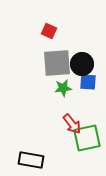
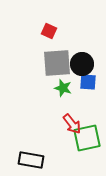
green star: rotated 24 degrees clockwise
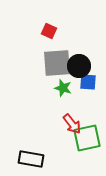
black circle: moved 3 px left, 2 px down
black rectangle: moved 1 px up
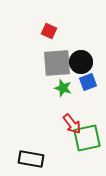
black circle: moved 2 px right, 4 px up
blue square: rotated 24 degrees counterclockwise
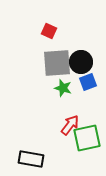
red arrow: moved 2 px left, 1 px down; rotated 105 degrees counterclockwise
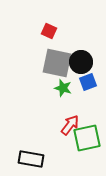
gray square: rotated 16 degrees clockwise
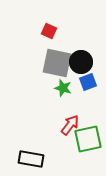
green square: moved 1 px right, 1 px down
